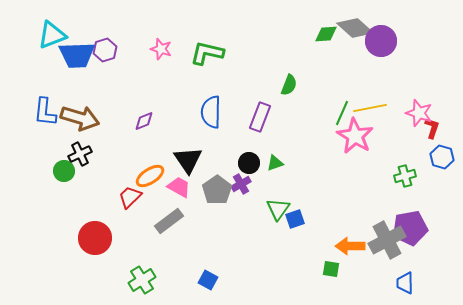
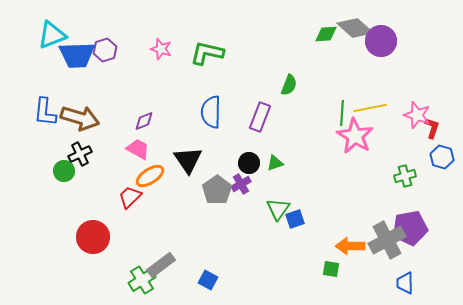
green line at (342, 113): rotated 20 degrees counterclockwise
pink star at (419, 113): moved 2 px left, 2 px down
pink trapezoid at (179, 187): moved 41 px left, 38 px up
gray rectangle at (169, 221): moved 8 px left, 44 px down
red circle at (95, 238): moved 2 px left, 1 px up
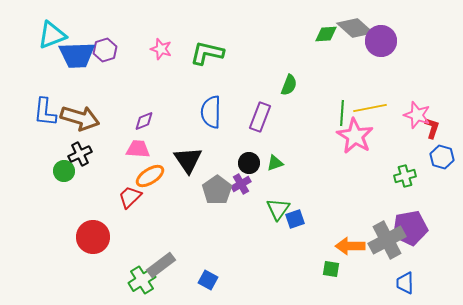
pink trapezoid at (138, 149): rotated 25 degrees counterclockwise
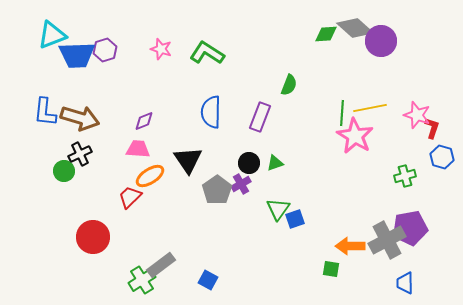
green L-shape at (207, 53): rotated 20 degrees clockwise
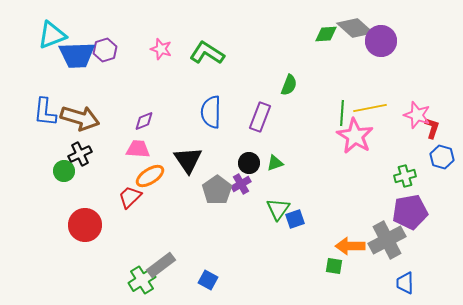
purple pentagon at (410, 228): moved 16 px up
red circle at (93, 237): moved 8 px left, 12 px up
green square at (331, 269): moved 3 px right, 3 px up
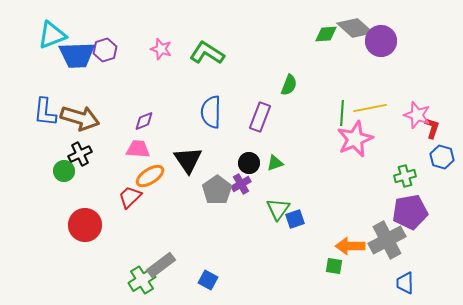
pink star at (355, 136): moved 3 px down; rotated 18 degrees clockwise
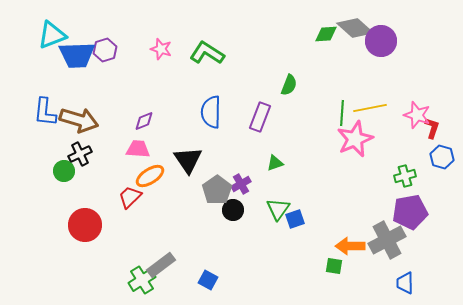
brown arrow at (80, 118): moved 1 px left, 2 px down
black circle at (249, 163): moved 16 px left, 47 px down
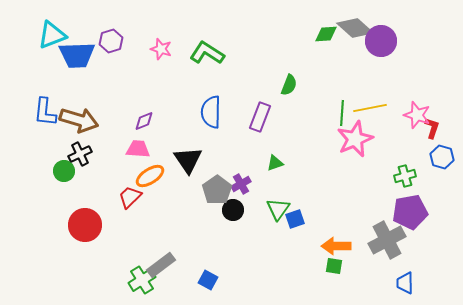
purple hexagon at (105, 50): moved 6 px right, 9 px up
orange arrow at (350, 246): moved 14 px left
